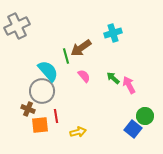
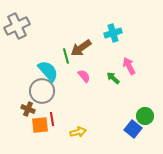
pink arrow: moved 19 px up
red line: moved 4 px left, 3 px down
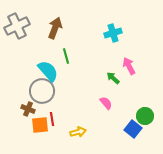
brown arrow: moved 26 px left, 20 px up; rotated 145 degrees clockwise
pink semicircle: moved 22 px right, 27 px down
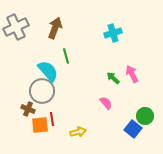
gray cross: moved 1 px left, 1 px down
pink arrow: moved 3 px right, 8 px down
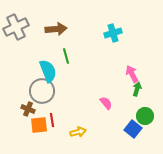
brown arrow: moved 1 px right, 1 px down; rotated 65 degrees clockwise
cyan semicircle: rotated 20 degrees clockwise
green arrow: moved 24 px right, 11 px down; rotated 64 degrees clockwise
red line: moved 1 px down
orange square: moved 1 px left
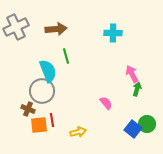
cyan cross: rotated 18 degrees clockwise
green circle: moved 2 px right, 8 px down
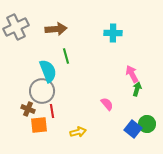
pink semicircle: moved 1 px right, 1 px down
red line: moved 9 px up
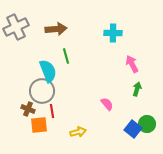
pink arrow: moved 10 px up
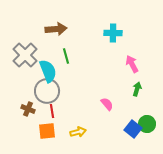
gray cross: moved 9 px right, 28 px down; rotated 20 degrees counterclockwise
gray circle: moved 5 px right
orange square: moved 8 px right, 6 px down
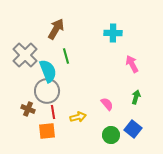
brown arrow: rotated 55 degrees counterclockwise
green arrow: moved 1 px left, 8 px down
red line: moved 1 px right, 1 px down
green circle: moved 36 px left, 11 px down
yellow arrow: moved 15 px up
